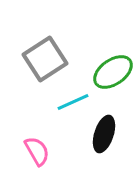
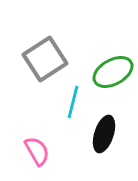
green ellipse: rotated 6 degrees clockwise
cyan line: rotated 52 degrees counterclockwise
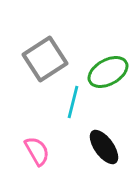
green ellipse: moved 5 px left
black ellipse: moved 13 px down; rotated 54 degrees counterclockwise
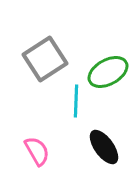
cyan line: moved 3 px right, 1 px up; rotated 12 degrees counterclockwise
